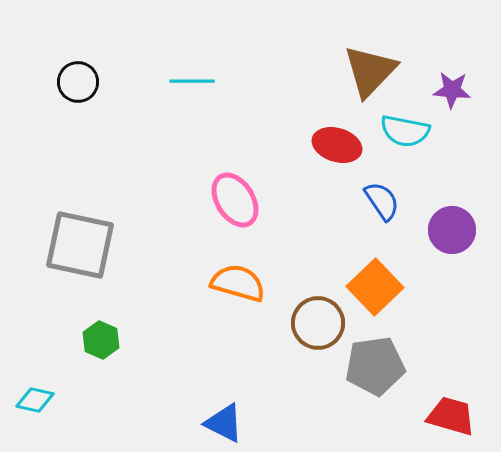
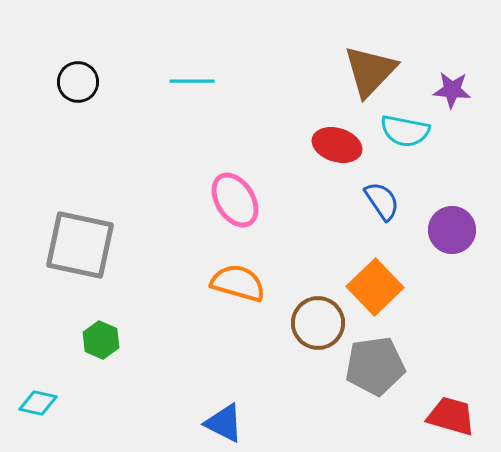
cyan diamond: moved 3 px right, 3 px down
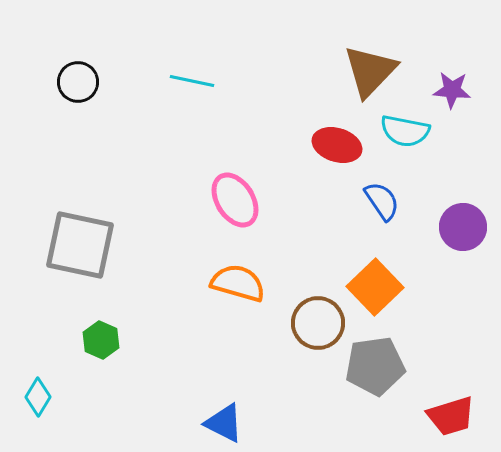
cyan line: rotated 12 degrees clockwise
purple circle: moved 11 px right, 3 px up
cyan diamond: moved 6 px up; rotated 72 degrees counterclockwise
red trapezoid: rotated 147 degrees clockwise
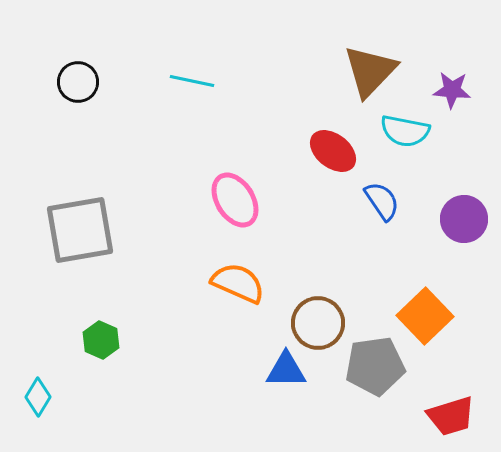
red ellipse: moved 4 px left, 6 px down; rotated 21 degrees clockwise
purple circle: moved 1 px right, 8 px up
gray square: moved 15 px up; rotated 22 degrees counterclockwise
orange semicircle: rotated 8 degrees clockwise
orange square: moved 50 px right, 29 px down
blue triangle: moved 62 px right, 53 px up; rotated 27 degrees counterclockwise
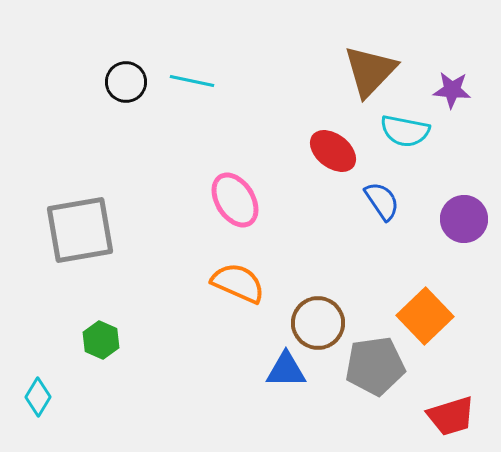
black circle: moved 48 px right
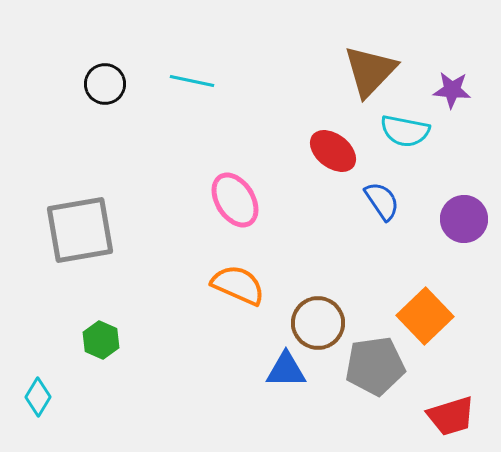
black circle: moved 21 px left, 2 px down
orange semicircle: moved 2 px down
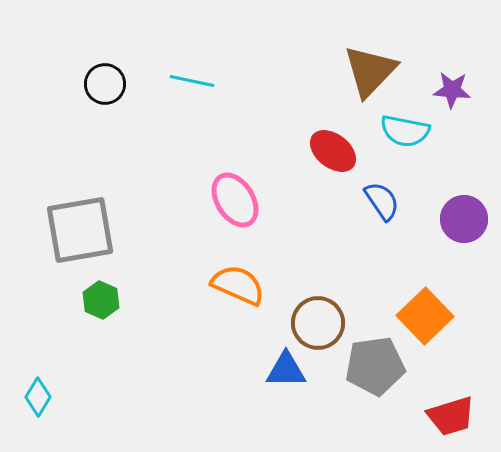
green hexagon: moved 40 px up
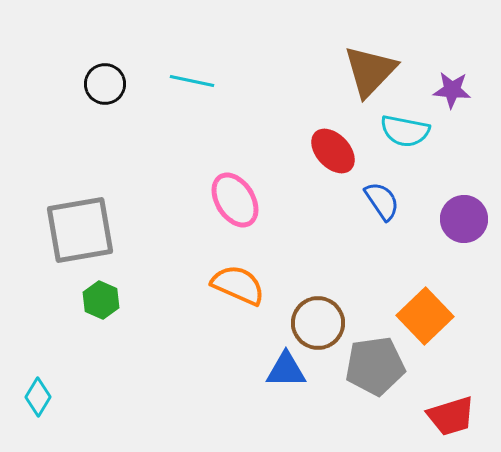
red ellipse: rotated 9 degrees clockwise
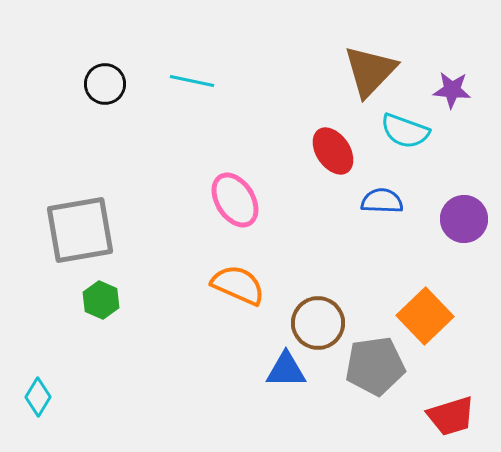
cyan semicircle: rotated 9 degrees clockwise
red ellipse: rotated 9 degrees clockwise
blue semicircle: rotated 54 degrees counterclockwise
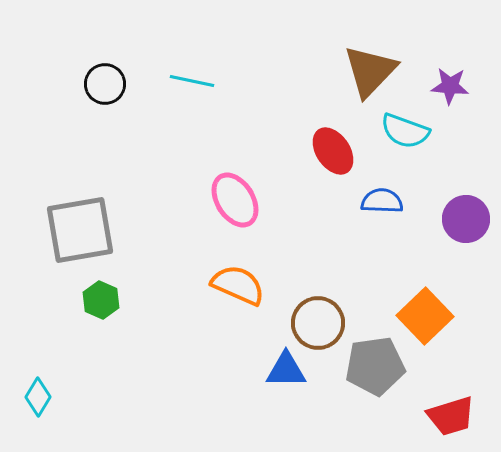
purple star: moved 2 px left, 4 px up
purple circle: moved 2 px right
